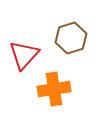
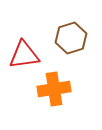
red triangle: rotated 40 degrees clockwise
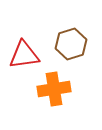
brown hexagon: moved 6 px down
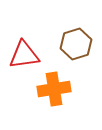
brown hexagon: moved 5 px right
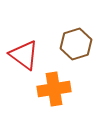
red triangle: rotated 44 degrees clockwise
